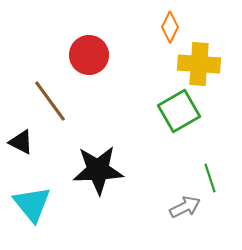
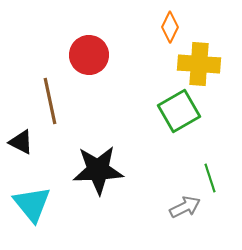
brown line: rotated 24 degrees clockwise
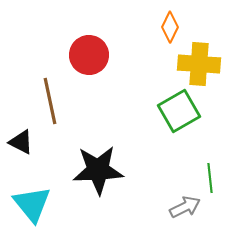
green line: rotated 12 degrees clockwise
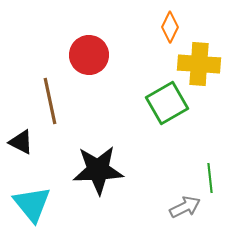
green square: moved 12 px left, 8 px up
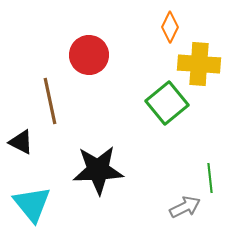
green square: rotated 9 degrees counterclockwise
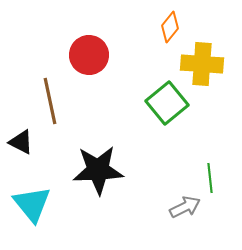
orange diamond: rotated 12 degrees clockwise
yellow cross: moved 3 px right
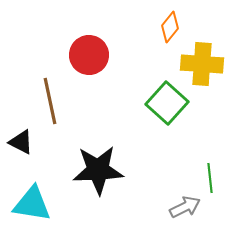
green square: rotated 9 degrees counterclockwise
cyan triangle: rotated 42 degrees counterclockwise
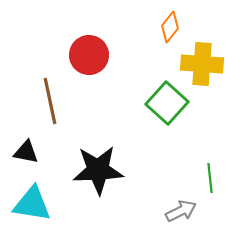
black triangle: moved 5 px right, 10 px down; rotated 16 degrees counterclockwise
gray arrow: moved 4 px left, 4 px down
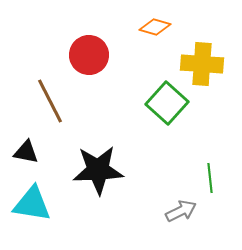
orange diamond: moved 15 px left; rotated 68 degrees clockwise
brown line: rotated 15 degrees counterclockwise
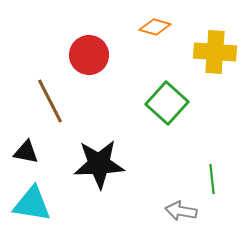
yellow cross: moved 13 px right, 12 px up
black star: moved 1 px right, 6 px up
green line: moved 2 px right, 1 px down
gray arrow: rotated 144 degrees counterclockwise
